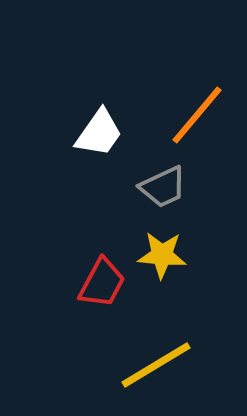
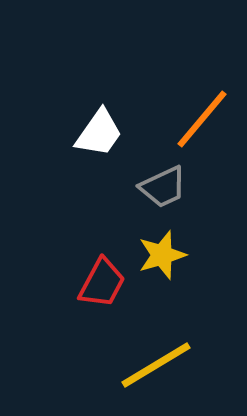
orange line: moved 5 px right, 4 px down
yellow star: rotated 21 degrees counterclockwise
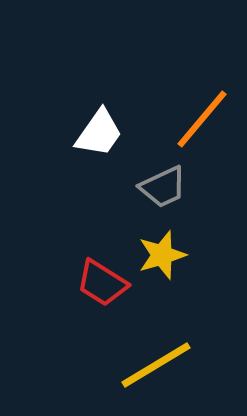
red trapezoid: rotated 94 degrees clockwise
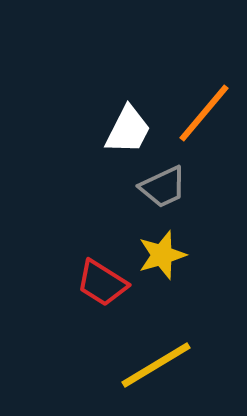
orange line: moved 2 px right, 6 px up
white trapezoid: moved 29 px right, 3 px up; rotated 8 degrees counterclockwise
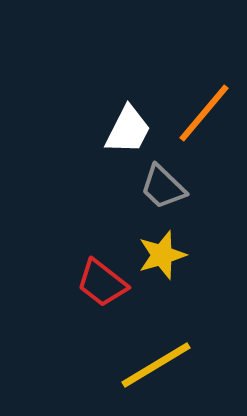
gray trapezoid: rotated 69 degrees clockwise
red trapezoid: rotated 6 degrees clockwise
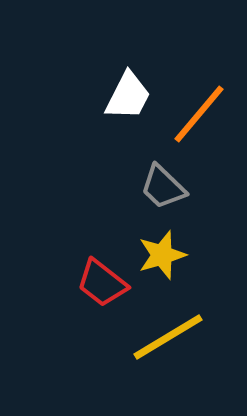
orange line: moved 5 px left, 1 px down
white trapezoid: moved 34 px up
yellow line: moved 12 px right, 28 px up
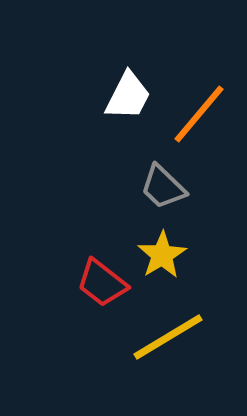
yellow star: rotated 15 degrees counterclockwise
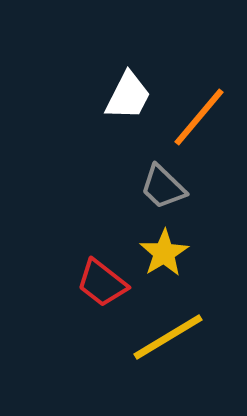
orange line: moved 3 px down
yellow star: moved 2 px right, 2 px up
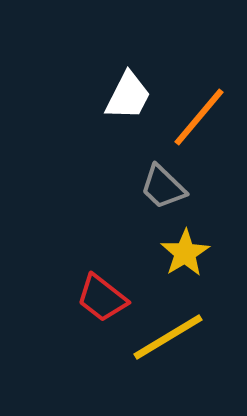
yellow star: moved 21 px right
red trapezoid: moved 15 px down
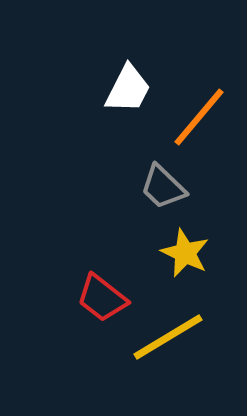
white trapezoid: moved 7 px up
yellow star: rotated 15 degrees counterclockwise
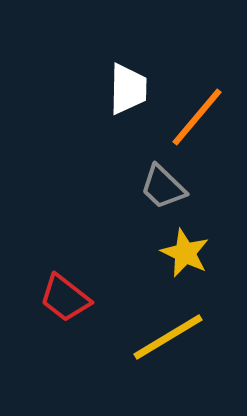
white trapezoid: rotated 26 degrees counterclockwise
orange line: moved 2 px left
red trapezoid: moved 37 px left
